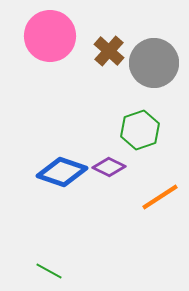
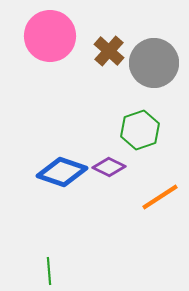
green line: rotated 56 degrees clockwise
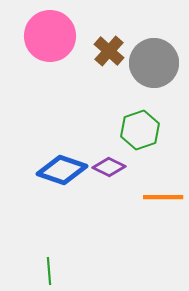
blue diamond: moved 2 px up
orange line: moved 3 px right; rotated 33 degrees clockwise
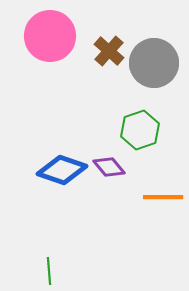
purple diamond: rotated 24 degrees clockwise
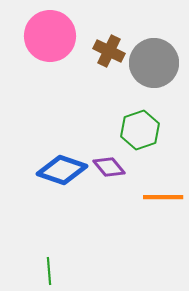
brown cross: rotated 16 degrees counterclockwise
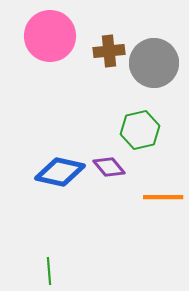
brown cross: rotated 32 degrees counterclockwise
green hexagon: rotated 6 degrees clockwise
blue diamond: moved 2 px left, 2 px down; rotated 6 degrees counterclockwise
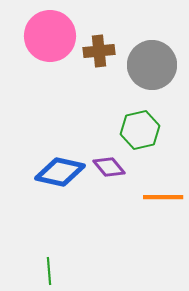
brown cross: moved 10 px left
gray circle: moved 2 px left, 2 px down
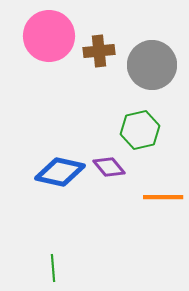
pink circle: moved 1 px left
green line: moved 4 px right, 3 px up
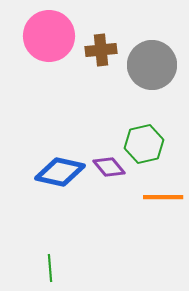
brown cross: moved 2 px right, 1 px up
green hexagon: moved 4 px right, 14 px down
green line: moved 3 px left
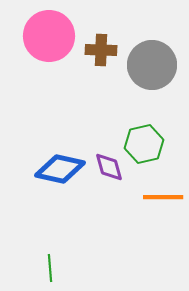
brown cross: rotated 8 degrees clockwise
purple diamond: rotated 24 degrees clockwise
blue diamond: moved 3 px up
